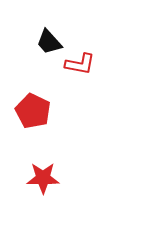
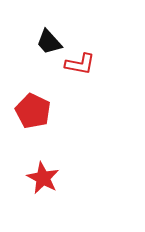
red star: rotated 28 degrees clockwise
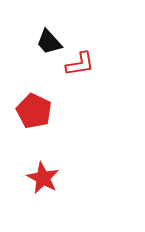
red L-shape: rotated 20 degrees counterclockwise
red pentagon: moved 1 px right
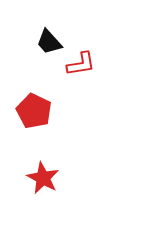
red L-shape: moved 1 px right
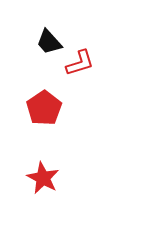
red L-shape: moved 1 px left, 1 px up; rotated 8 degrees counterclockwise
red pentagon: moved 10 px right, 3 px up; rotated 12 degrees clockwise
